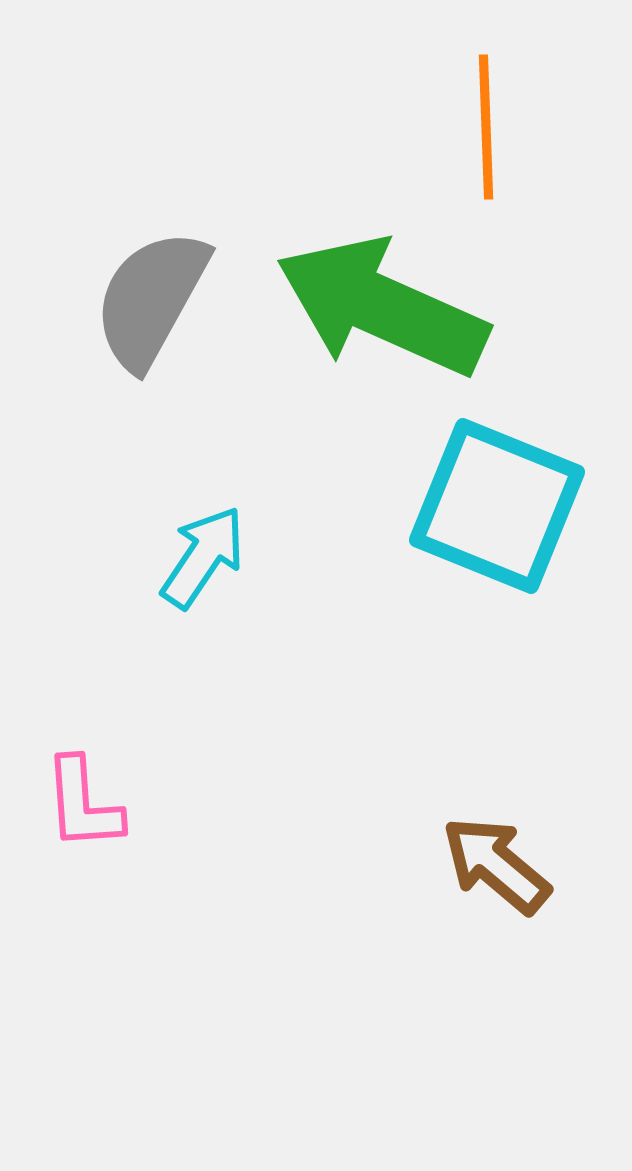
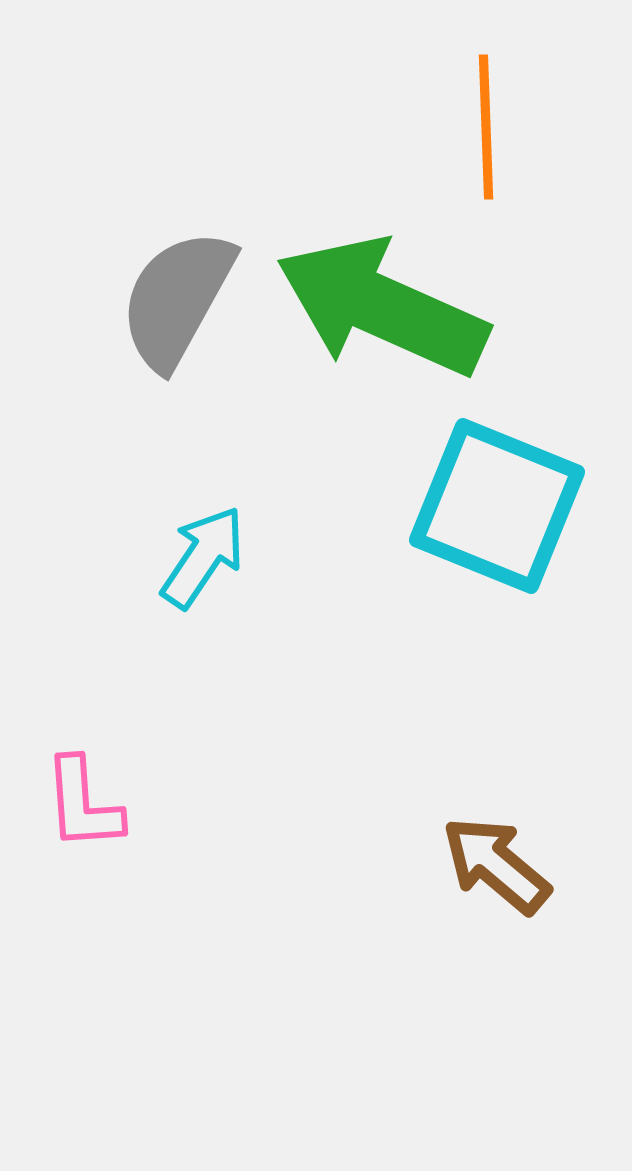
gray semicircle: moved 26 px right
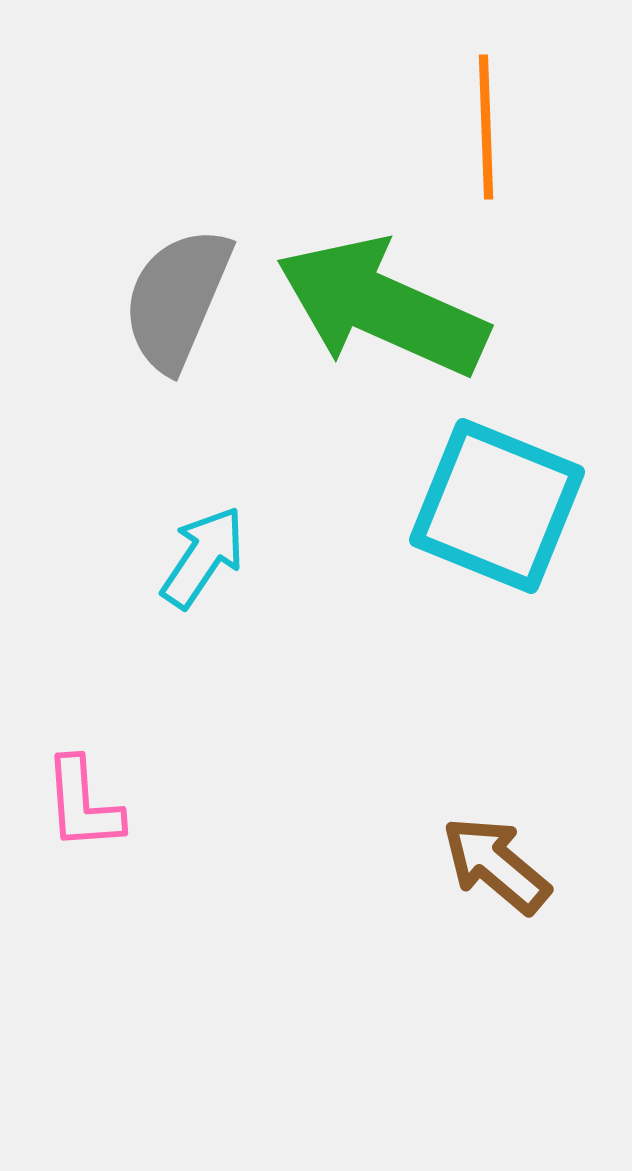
gray semicircle: rotated 6 degrees counterclockwise
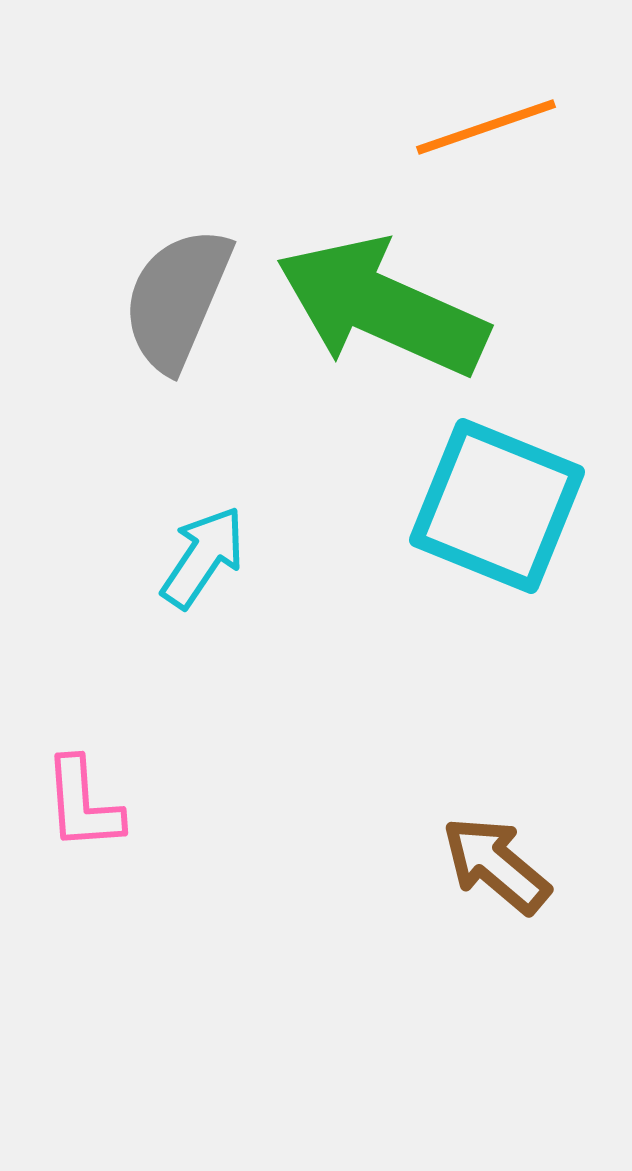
orange line: rotated 73 degrees clockwise
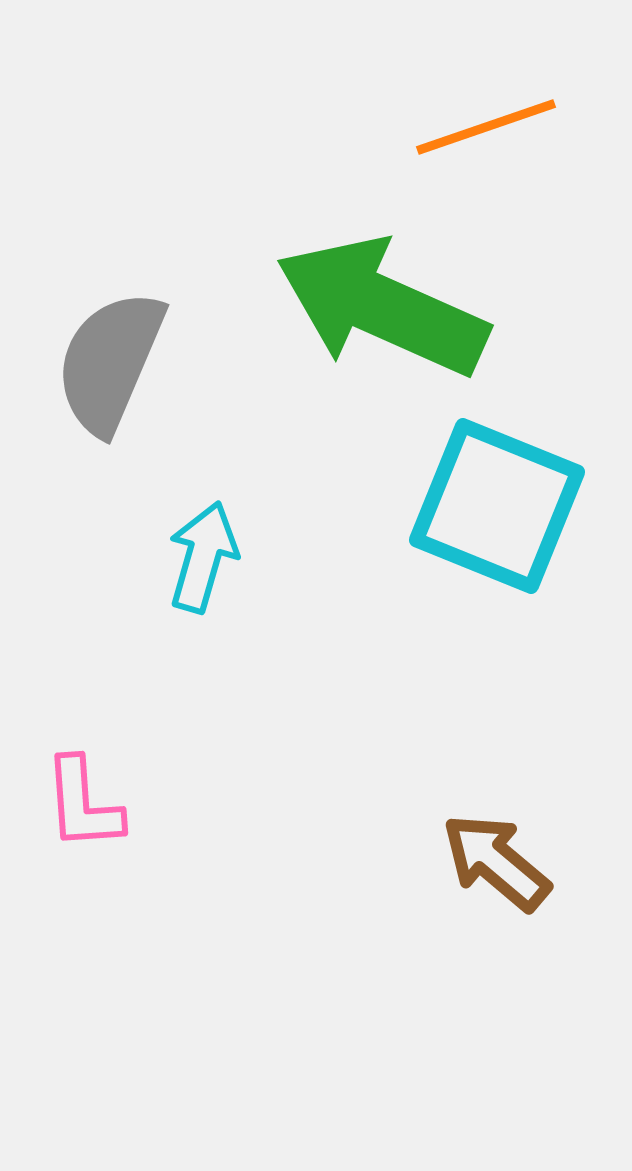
gray semicircle: moved 67 px left, 63 px down
cyan arrow: rotated 18 degrees counterclockwise
brown arrow: moved 3 px up
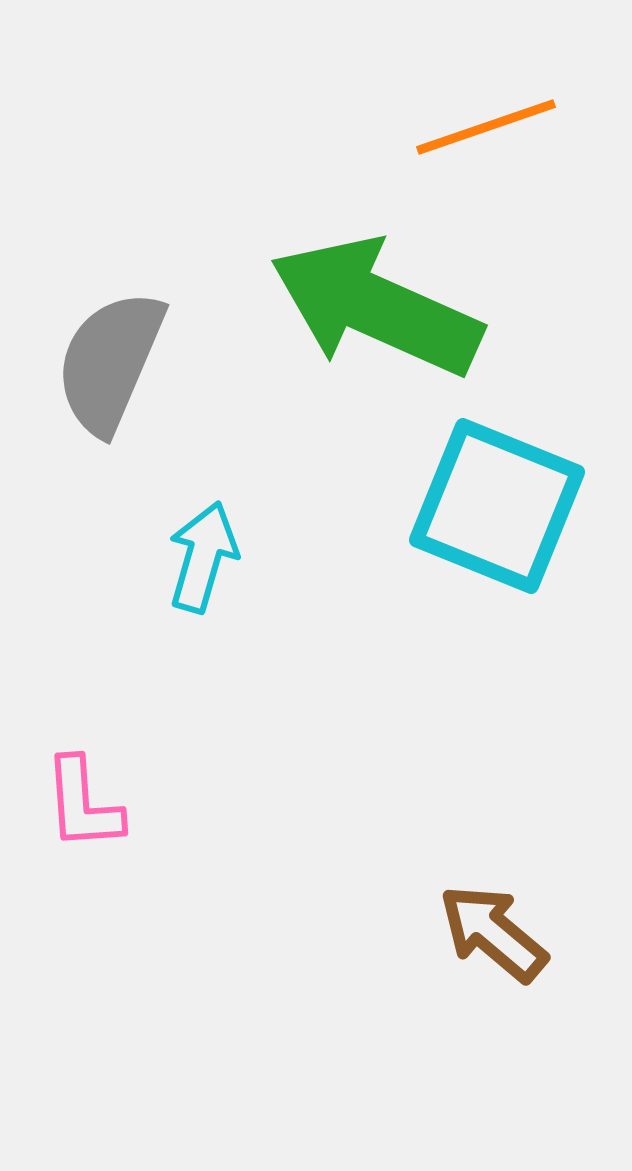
green arrow: moved 6 px left
brown arrow: moved 3 px left, 71 px down
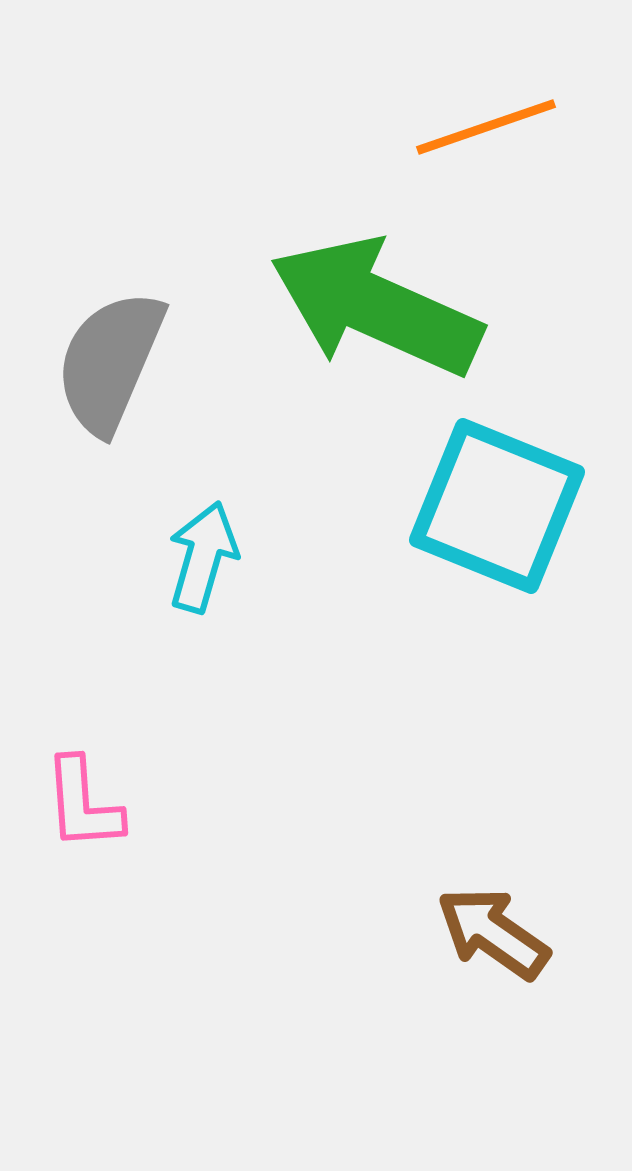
brown arrow: rotated 5 degrees counterclockwise
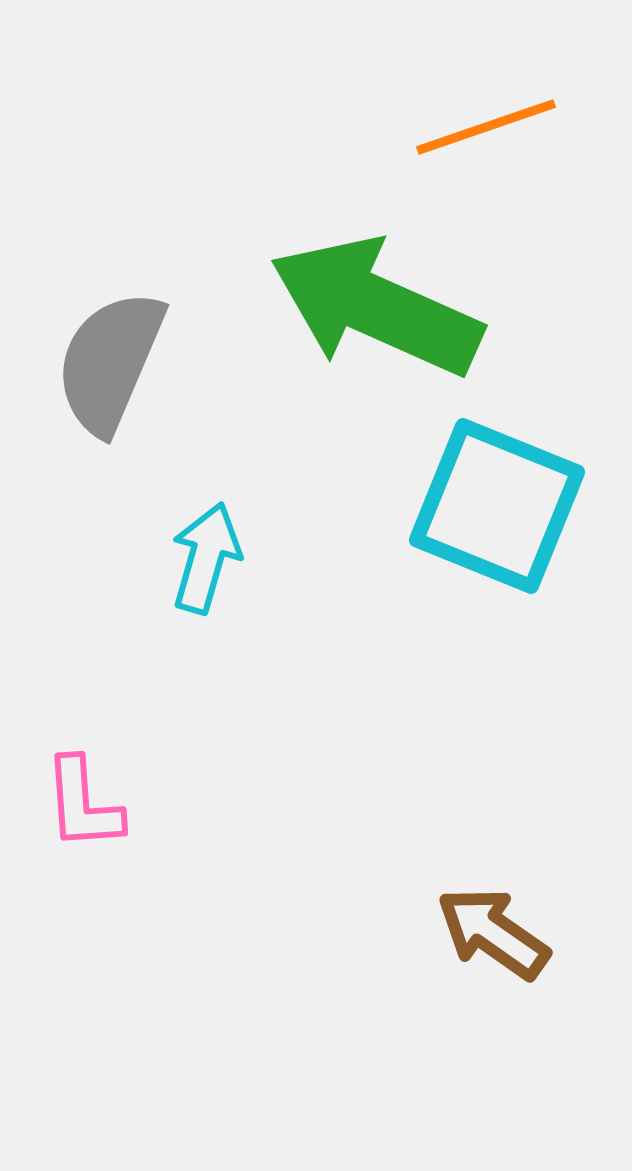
cyan arrow: moved 3 px right, 1 px down
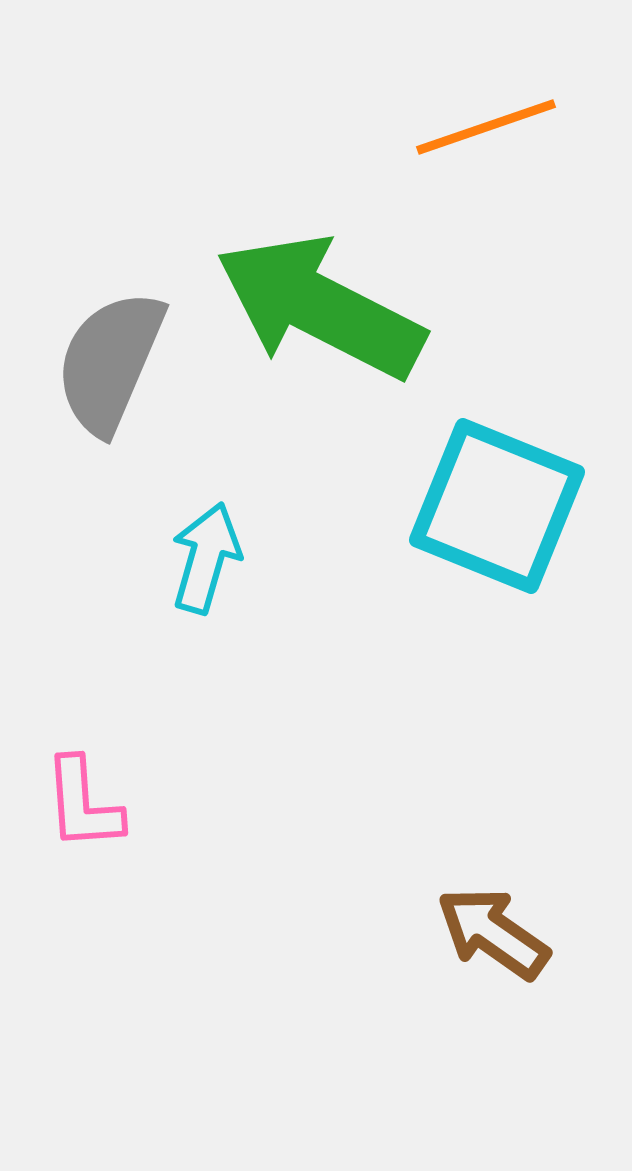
green arrow: moved 56 px left; rotated 3 degrees clockwise
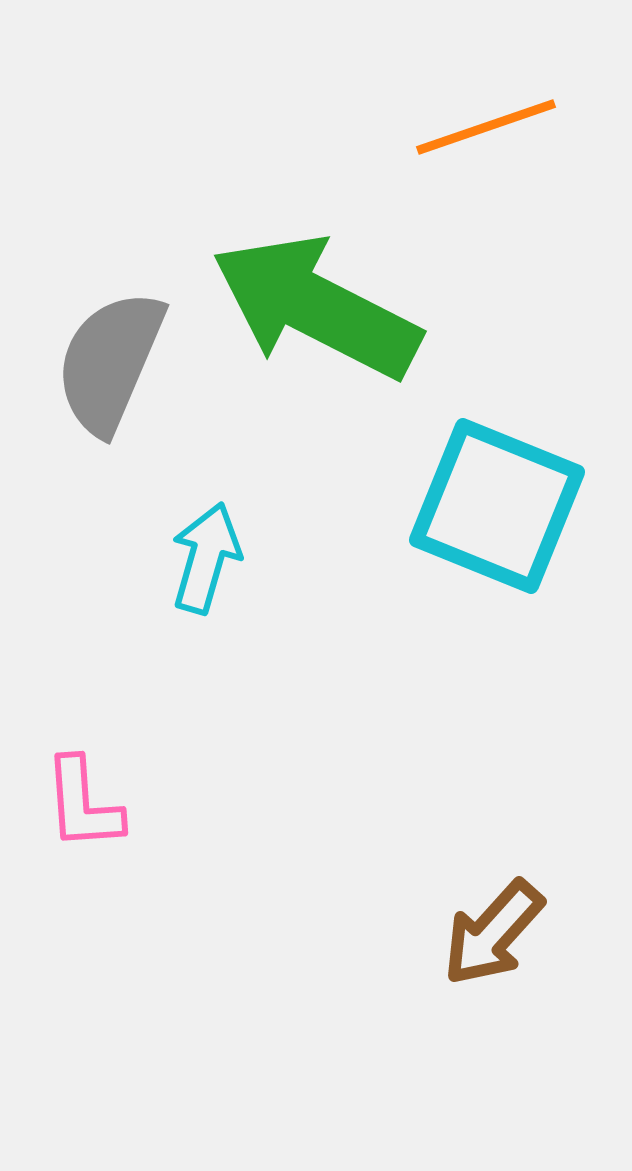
green arrow: moved 4 px left
brown arrow: rotated 83 degrees counterclockwise
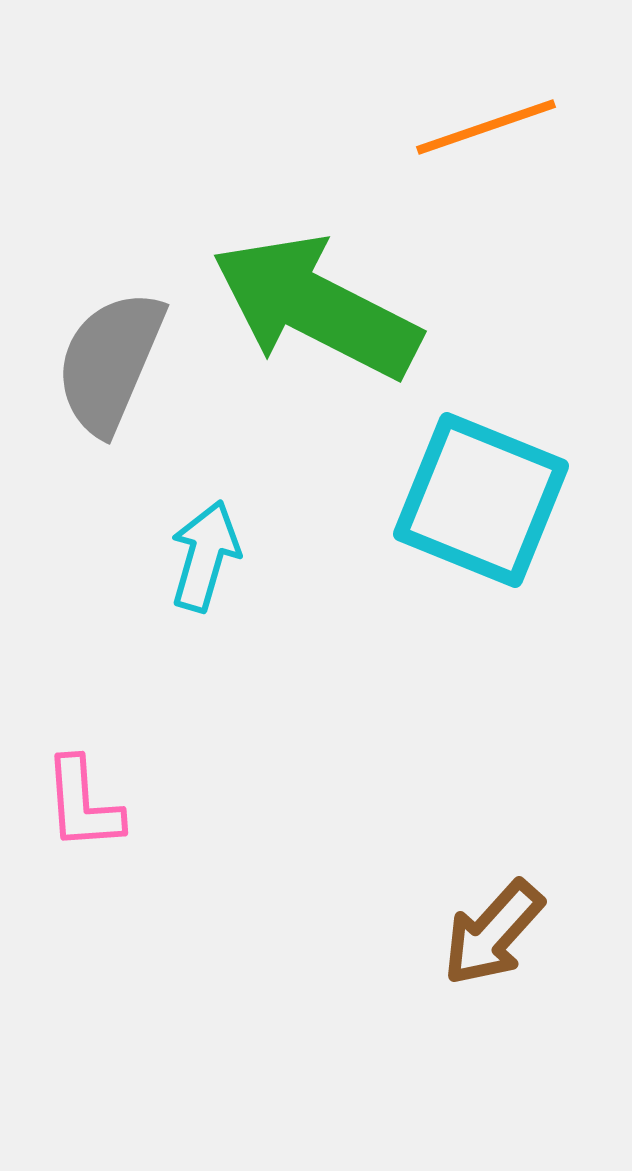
cyan square: moved 16 px left, 6 px up
cyan arrow: moved 1 px left, 2 px up
